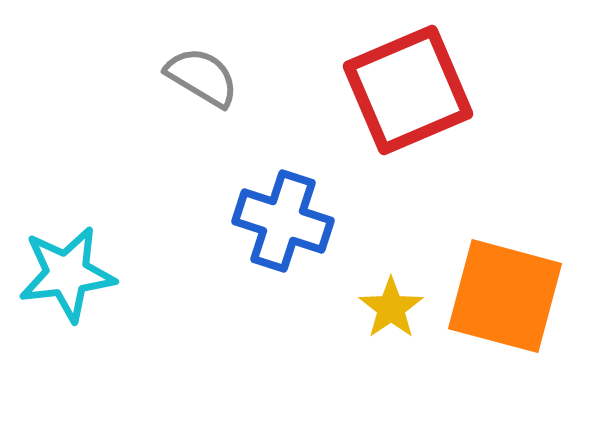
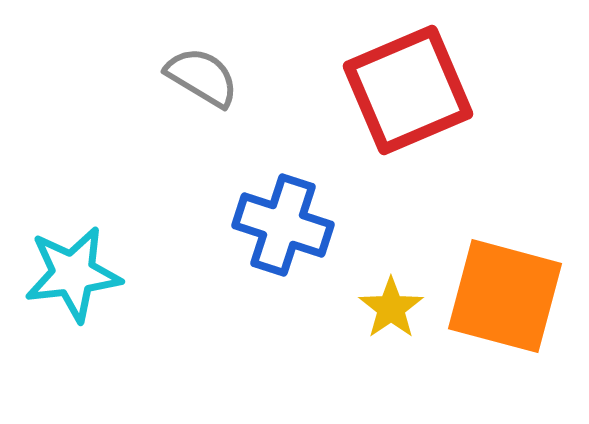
blue cross: moved 4 px down
cyan star: moved 6 px right
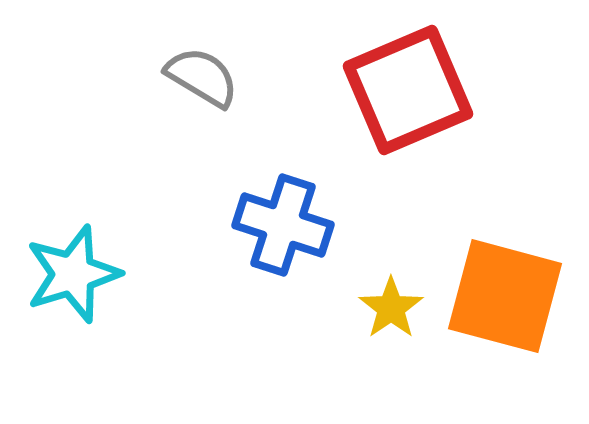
cyan star: rotated 10 degrees counterclockwise
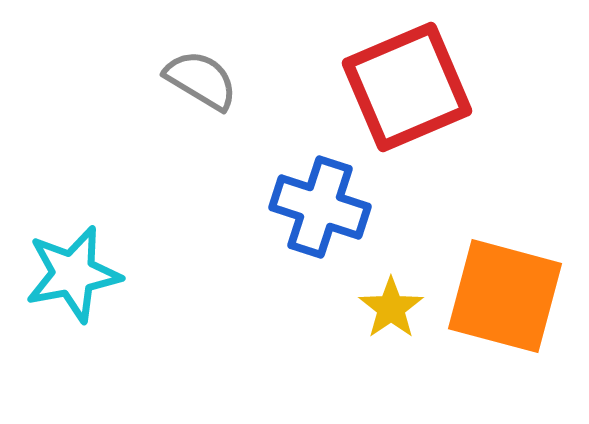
gray semicircle: moved 1 px left, 3 px down
red square: moved 1 px left, 3 px up
blue cross: moved 37 px right, 18 px up
cyan star: rotated 6 degrees clockwise
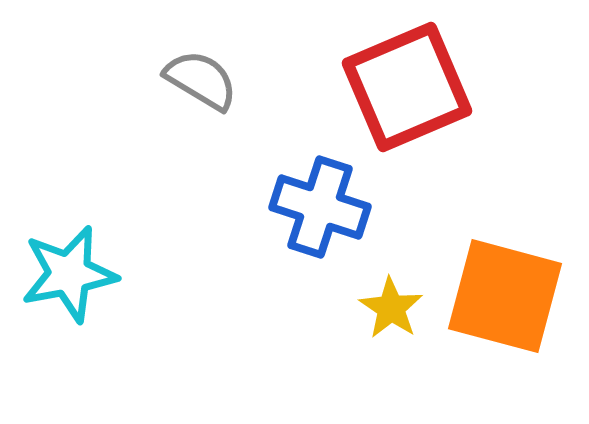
cyan star: moved 4 px left
yellow star: rotated 4 degrees counterclockwise
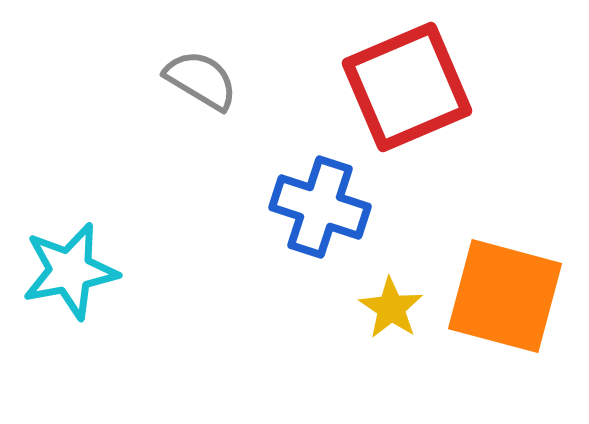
cyan star: moved 1 px right, 3 px up
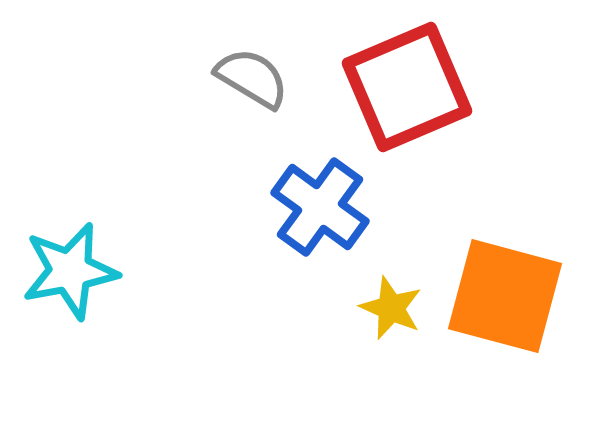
gray semicircle: moved 51 px right, 2 px up
blue cross: rotated 18 degrees clockwise
yellow star: rotated 10 degrees counterclockwise
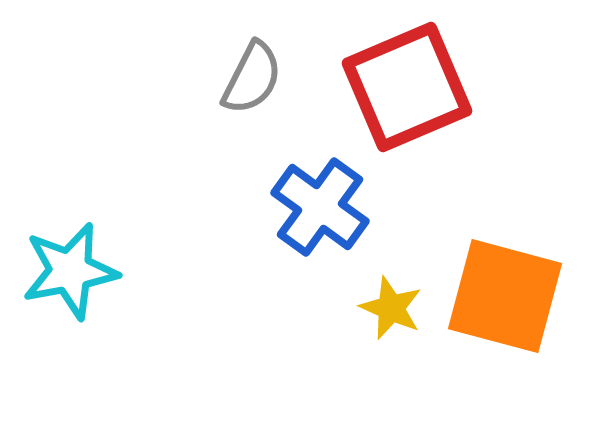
gray semicircle: rotated 86 degrees clockwise
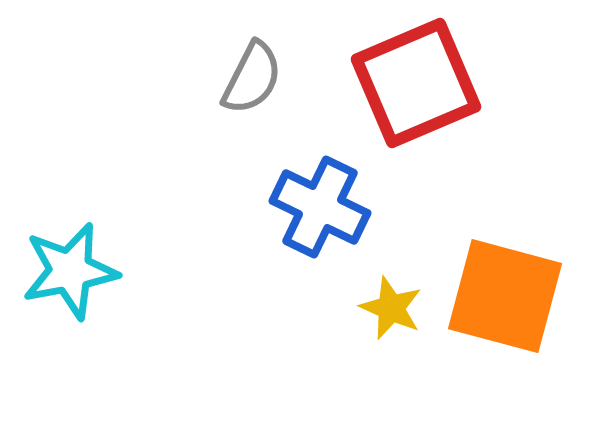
red square: moved 9 px right, 4 px up
blue cross: rotated 10 degrees counterclockwise
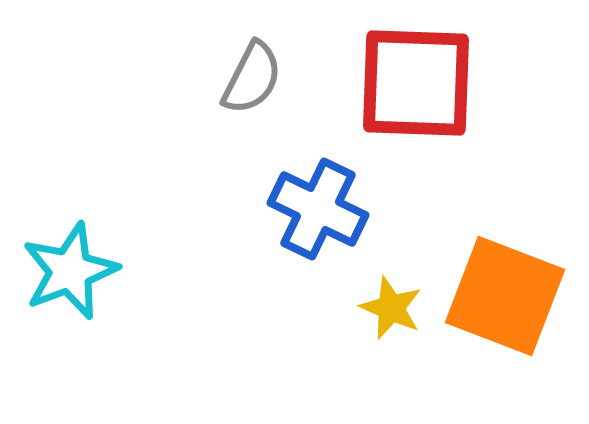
red square: rotated 25 degrees clockwise
blue cross: moved 2 px left, 2 px down
cyan star: rotated 10 degrees counterclockwise
orange square: rotated 6 degrees clockwise
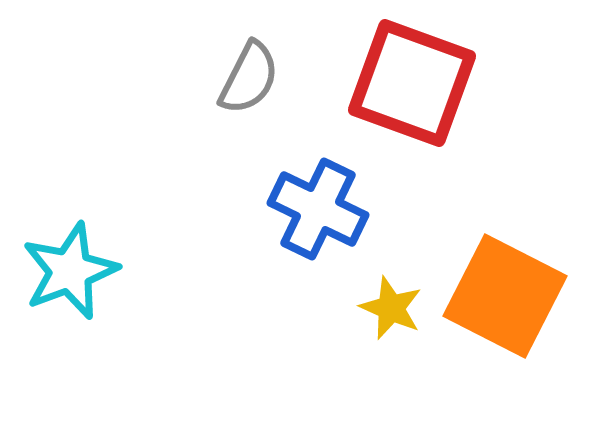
gray semicircle: moved 3 px left
red square: moved 4 px left; rotated 18 degrees clockwise
orange square: rotated 6 degrees clockwise
